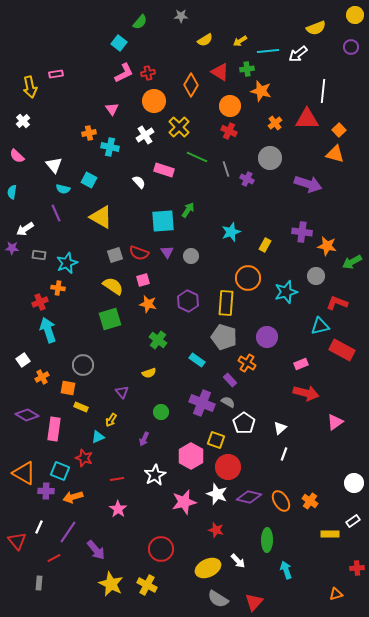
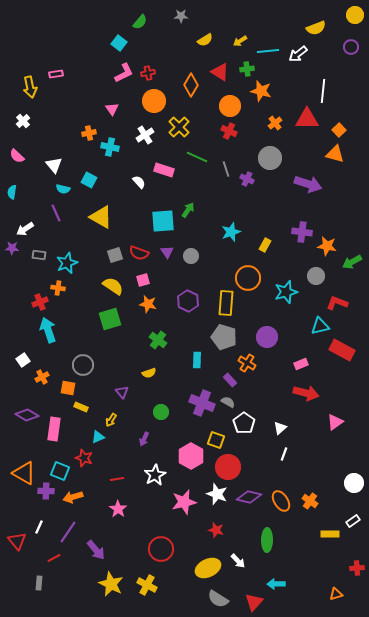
cyan rectangle at (197, 360): rotated 56 degrees clockwise
cyan arrow at (286, 570): moved 10 px left, 14 px down; rotated 72 degrees counterclockwise
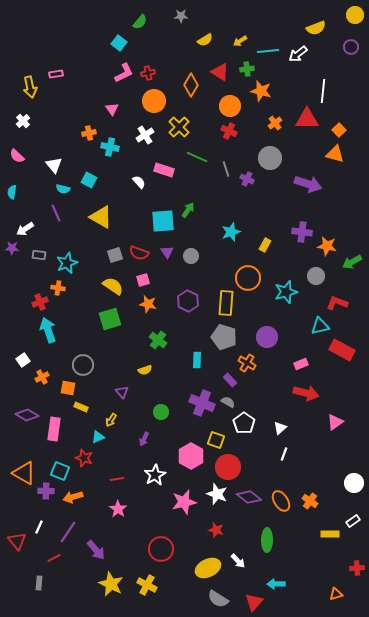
yellow semicircle at (149, 373): moved 4 px left, 3 px up
purple diamond at (249, 497): rotated 25 degrees clockwise
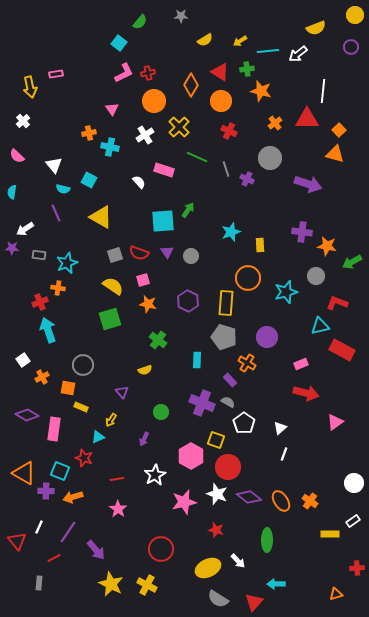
orange circle at (230, 106): moved 9 px left, 5 px up
yellow rectangle at (265, 245): moved 5 px left; rotated 32 degrees counterclockwise
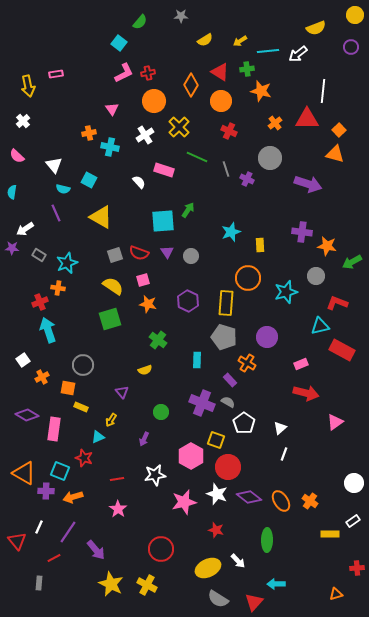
yellow arrow at (30, 87): moved 2 px left, 1 px up
gray rectangle at (39, 255): rotated 24 degrees clockwise
white star at (155, 475): rotated 20 degrees clockwise
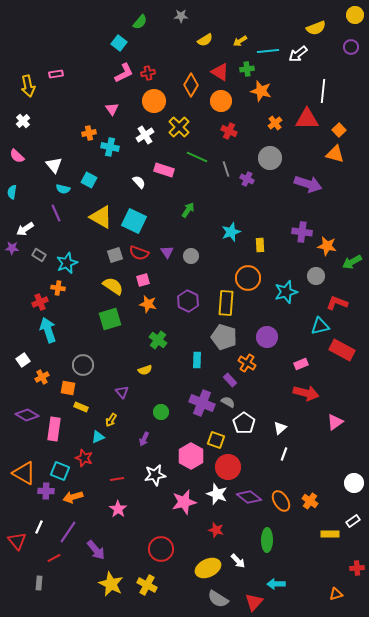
cyan square at (163, 221): moved 29 px left; rotated 30 degrees clockwise
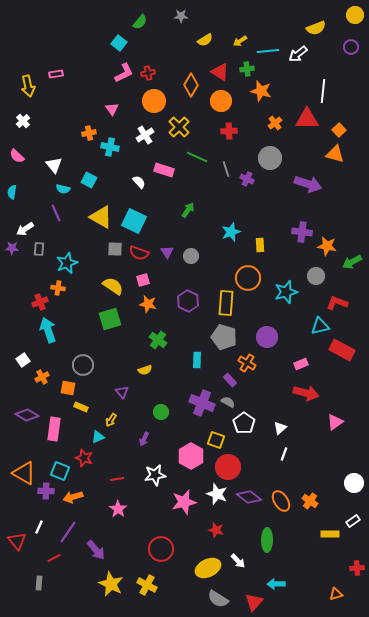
red cross at (229, 131): rotated 28 degrees counterclockwise
gray rectangle at (39, 255): moved 6 px up; rotated 64 degrees clockwise
gray square at (115, 255): moved 6 px up; rotated 21 degrees clockwise
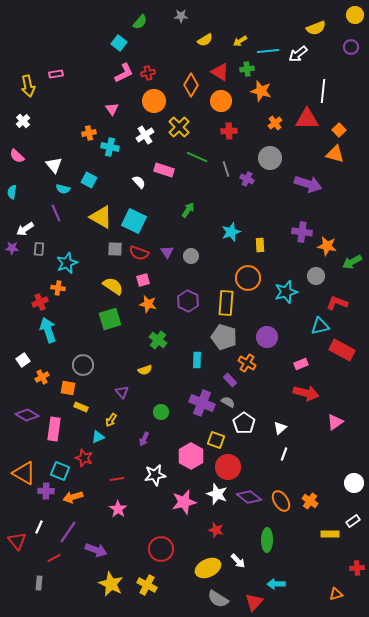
purple arrow at (96, 550): rotated 30 degrees counterclockwise
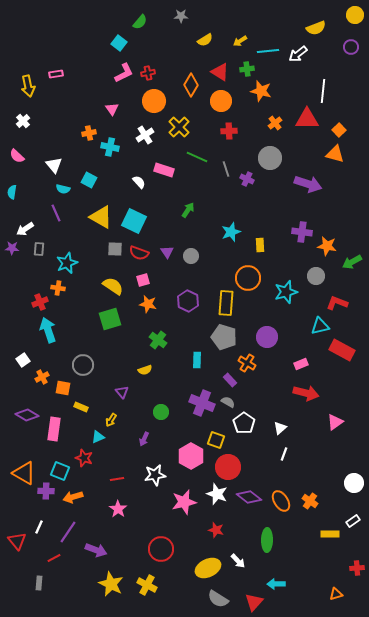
orange square at (68, 388): moved 5 px left
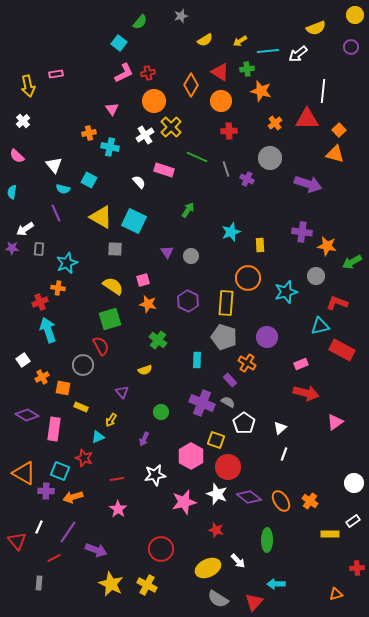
gray star at (181, 16): rotated 16 degrees counterclockwise
yellow cross at (179, 127): moved 8 px left
red semicircle at (139, 253): moved 38 px left, 93 px down; rotated 138 degrees counterclockwise
